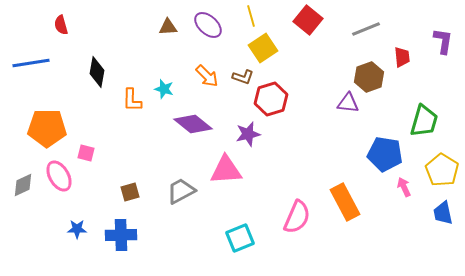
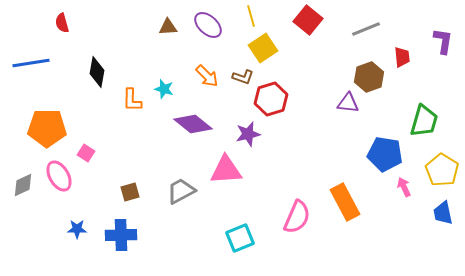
red semicircle: moved 1 px right, 2 px up
pink square: rotated 18 degrees clockwise
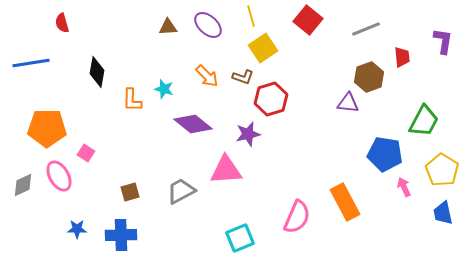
green trapezoid: rotated 12 degrees clockwise
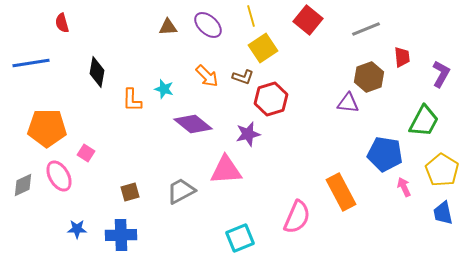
purple L-shape: moved 2 px left, 33 px down; rotated 20 degrees clockwise
orange rectangle: moved 4 px left, 10 px up
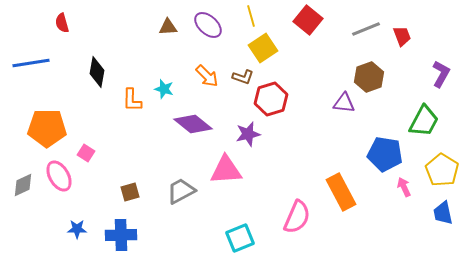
red trapezoid: moved 21 px up; rotated 15 degrees counterclockwise
purple triangle: moved 4 px left
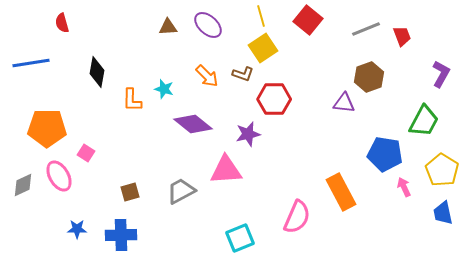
yellow line: moved 10 px right
brown L-shape: moved 3 px up
red hexagon: moved 3 px right; rotated 16 degrees clockwise
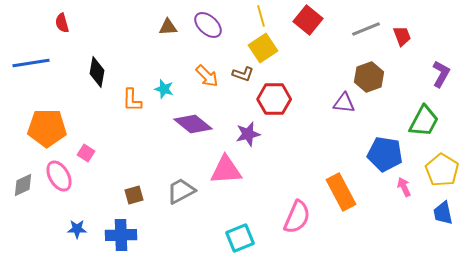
brown square: moved 4 px right, 3 px down
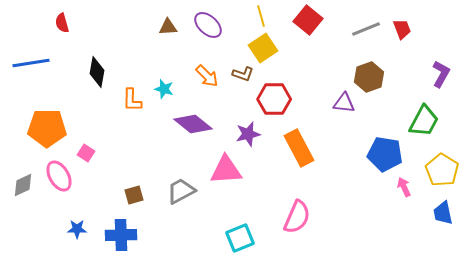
red trapezoid: moved 7 px up
orange rectangle: moved 42 px left, 44 px up
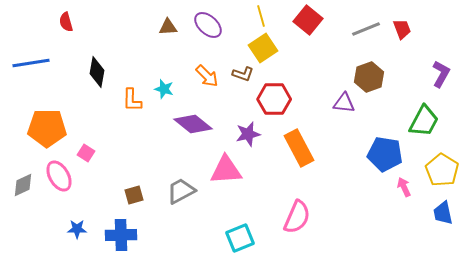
red semicircle: moved 4 px right, 1 px up
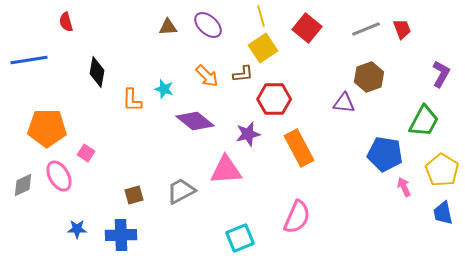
red square: moved 1 px left, 8 px down
blue line: moved 2 px left, 3 px up
brown L-shape: rotated 25 degrees counterclockwise
purple diamond: moved 2 px right, 3 px up
